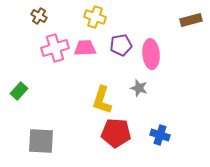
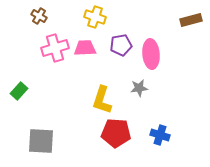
gray star: rotated 24 degrees counterclockwise
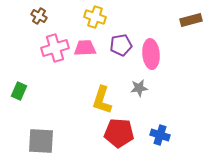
green rectangle: rotated 18 degrees counterclockwise
red pentagon: moved 3 px right
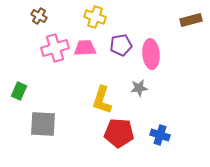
gray square: moved 2 px right, 17 px up
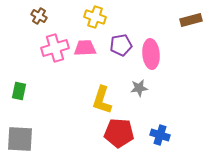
green rectangle: rotated 12 degrees counterclockwise
gray square: moved 23 px left, 15 px down
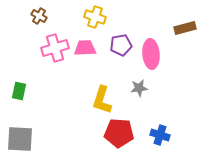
brown rectangle: moved 6 px left, 8 px down
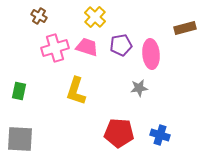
yellow cross: rotated 25 degrees clockwise
pink trapezoid: moved 2 px right, 1 px up; rotated 20 degrees clockwise
yellow L-shape: moved 26 px left, 9 px up
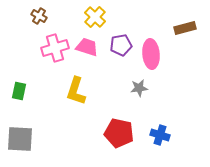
red pentagon: rotated 8 degrees clockwise
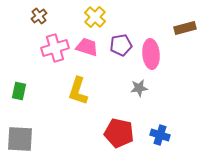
brown cross: rotated 21 degrees clockwise
yellow L-shape: moved 2 px right
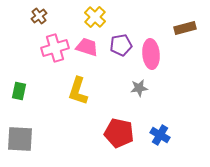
blue cross: rotated 12 degrees clockwise
